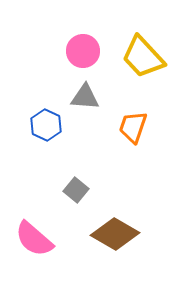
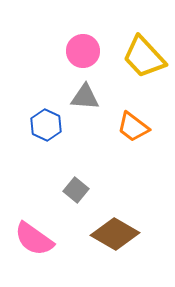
yellow trapezoid: moved 1 px right
orange trapezoid: rotated 72 degrees counterclockwise
pink semicircle: rotated 6 degrees counterclockwise
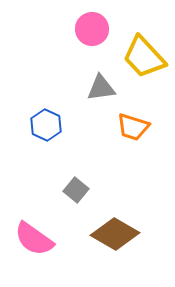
pink circle: moved 9 px right, 22 px up
gray triangle: moved 16 px right, 9 px up; rotated 12 degrees counterclockwise
orange trapezoid: rotated 20 degrees counterclockwise
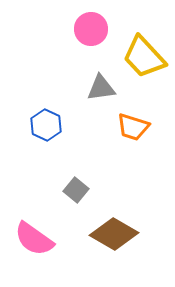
pink circle: moved 1 px left
brown diamond: moved 1 px left
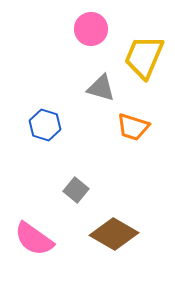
yellow trapezoid: rotated 66 degrees clockwise
gray triangle: rotated 24 degrees clockwise
blue hexagon: moved 1 px left; rotated 8 degrees counterclockwise
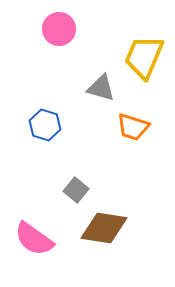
pink circle: moved 32 px left
brown diamond: moved 10 px left, 6 px up; rotated 21 degrees counterclockwise
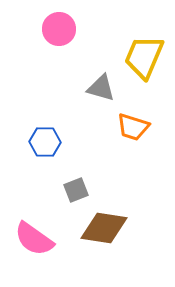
blue hexagon: moved 17 px down; rotated 16 degrees counterclockwise
gray square: rotated 30 degrees clockwise
